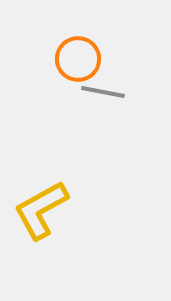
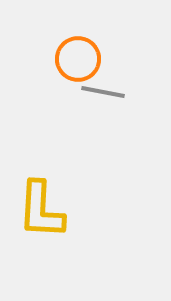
yellow L-shape: rotated 58 degrees counterclockwise
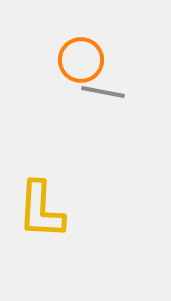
orange circle: moved 3 px right, 1 px down
